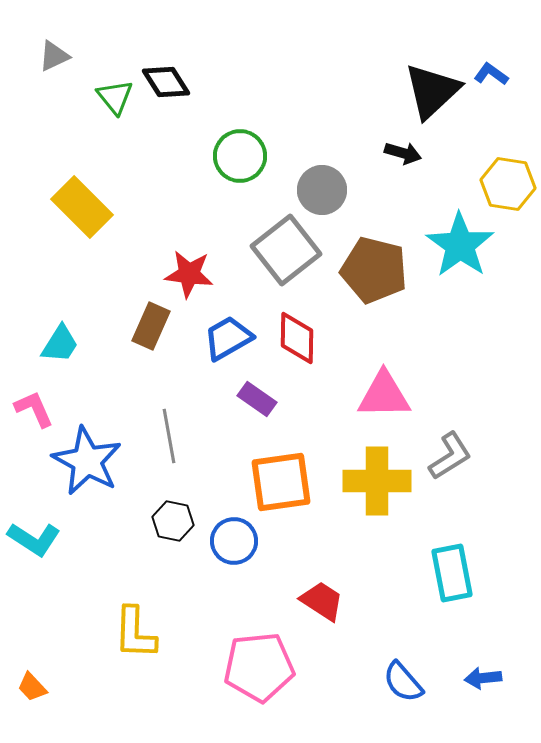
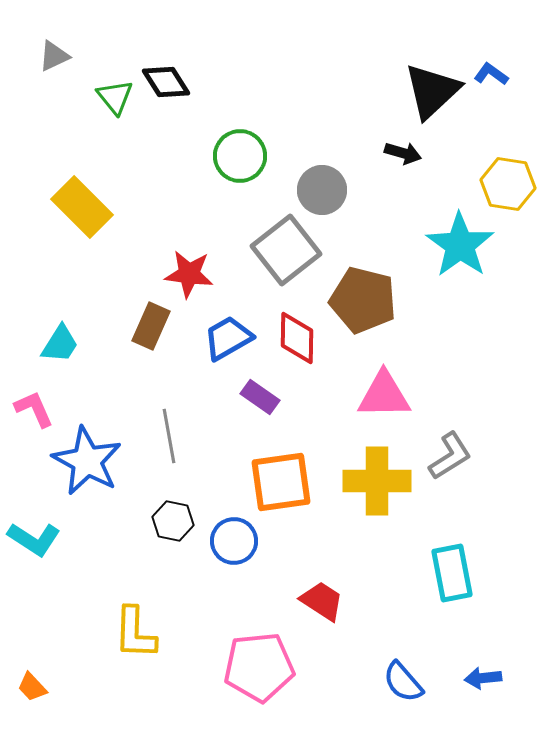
brown pentagon: moved 11 px left, 30 px down
purple rectangle: moved 3 px right, 2 px up
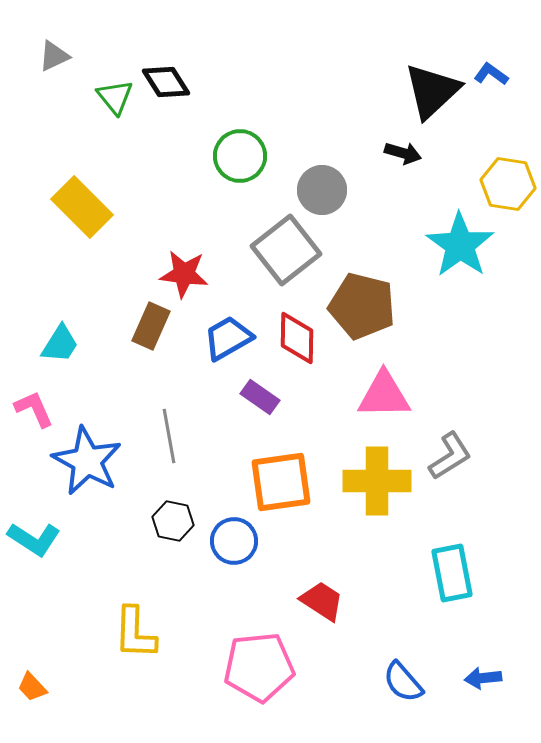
red star: moved 5 px left
brown pentagon: moved 1 px left, 6 px down
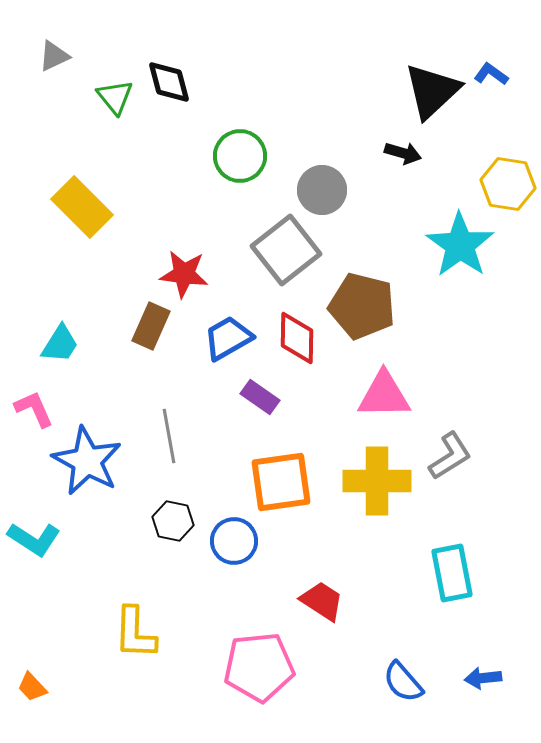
black diamond: moved 3 px right; rotated 18 degrees clockwise
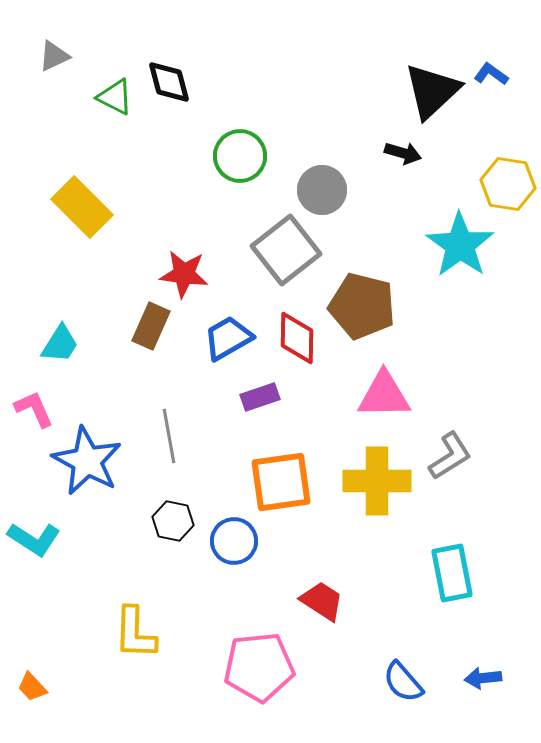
green triangle: rotated 24 degrees counterclockwise
purple rectangle: rotated 54 degrees counterclockwise
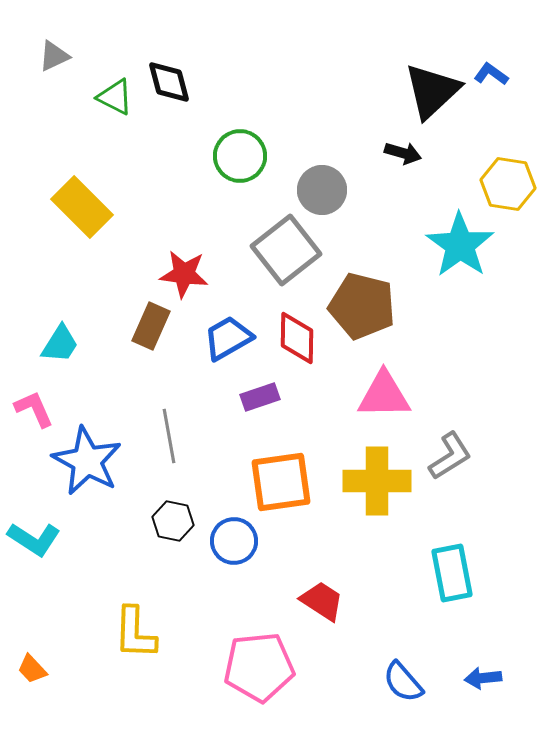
orange trapezoid: moved 18 px up
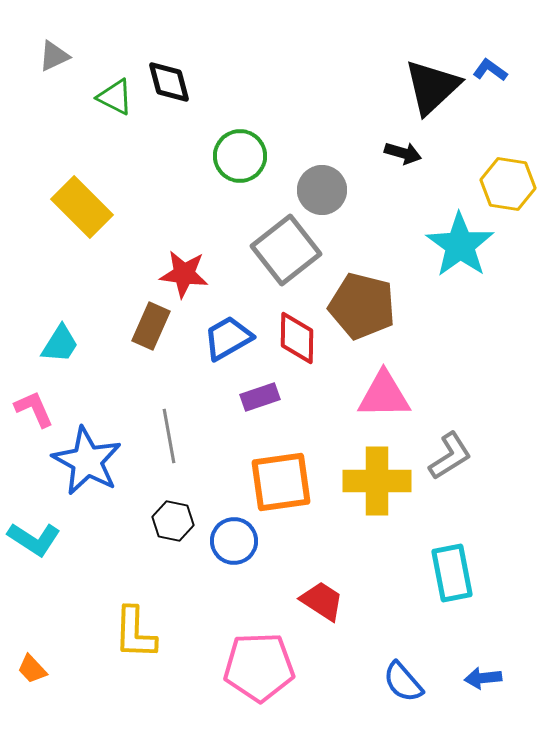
blue L-shape: moved 1 px left, 4 px up
black triangle: moved 4 px up
pink pentagon: rotated 4 degrees clockwise
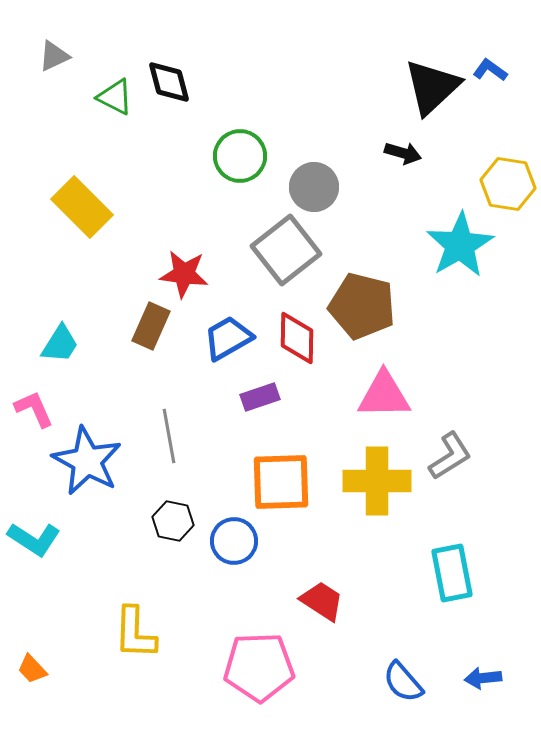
gray circle: moved 8 px left, 3 px up
cyan star: rotated 6 degrees clockwise
orange square: rotated 6 degrees clockwise
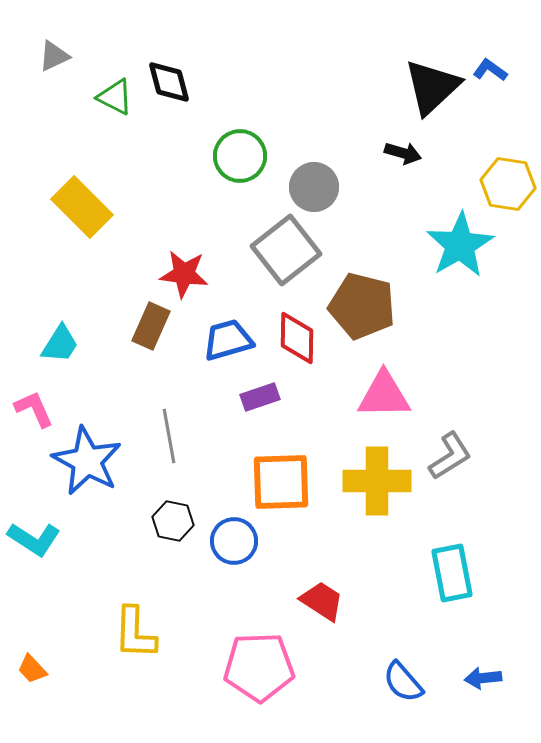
blue trapezoid: moved 2 px down; rotated 14 degrees clockwise
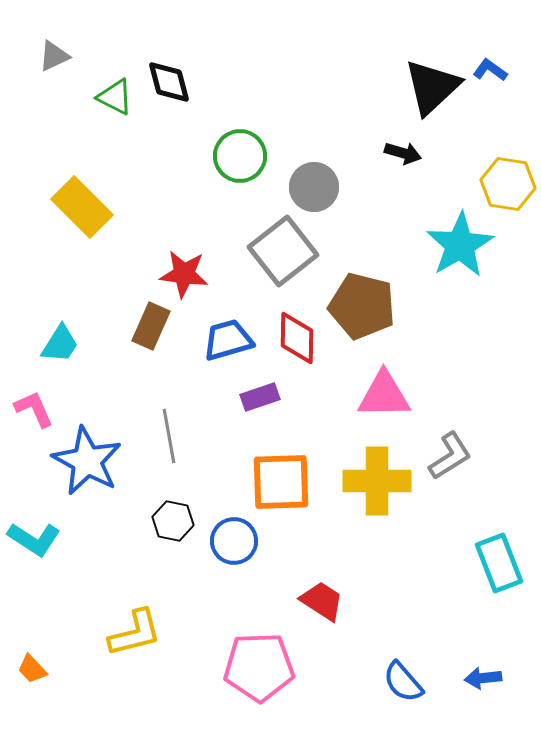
gray square: moved 3 px left, 1 px down
cyan rectangle: moved 47 px right, 10 px up; rotated 10 degrees counterclockwise
yellow L-shape: rotated 106 degrees counterclockwise
